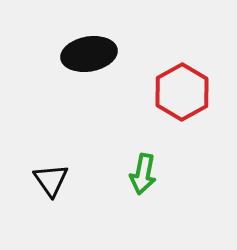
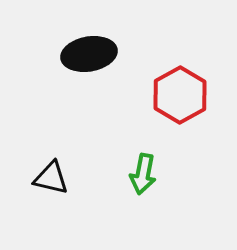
red hexagon: moved 2 px left, 3 px down
black triangle: moved 2 px up; rotated 42 degrees counterclockwise
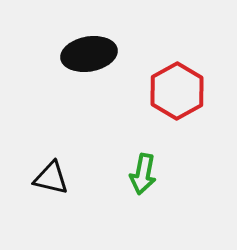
red hexagon: moved 3 px left, 4 px up
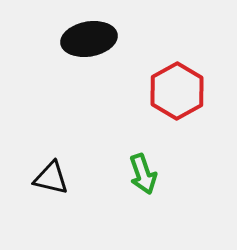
black ellipse: moved 15 px up
green arrow: rotated 30 degrees counterclockwise
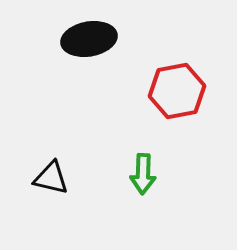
red hexagon: rotated 18 degrees clockwise
green arrow: rotated 21 degrees clockwise
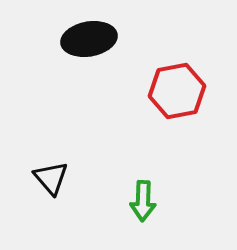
green arrow: moved 27 px down
black triangle: rotated 36 degrees clockwise
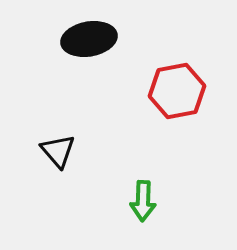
black triangle: moved 7 px right, 27 px up
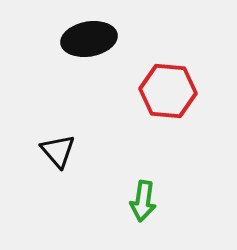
red hexagon: moved 9 px left; rotated 16 degrees clockwise
green arrow: rotated 6 degrees clockwise
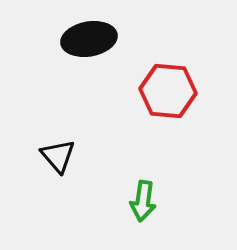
black triangle: moved 5 px down
